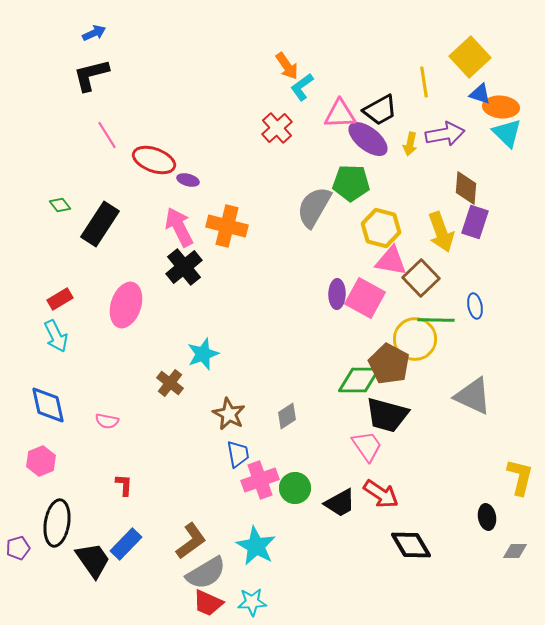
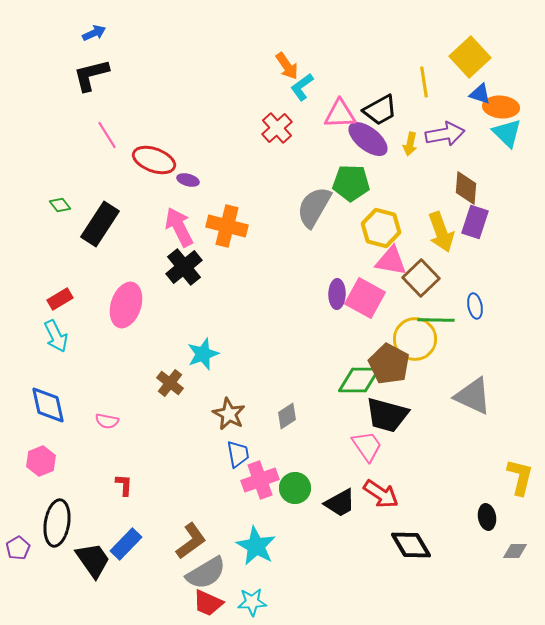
purple pentagon at (18, 548): rotated 15 degrees counterclockwise
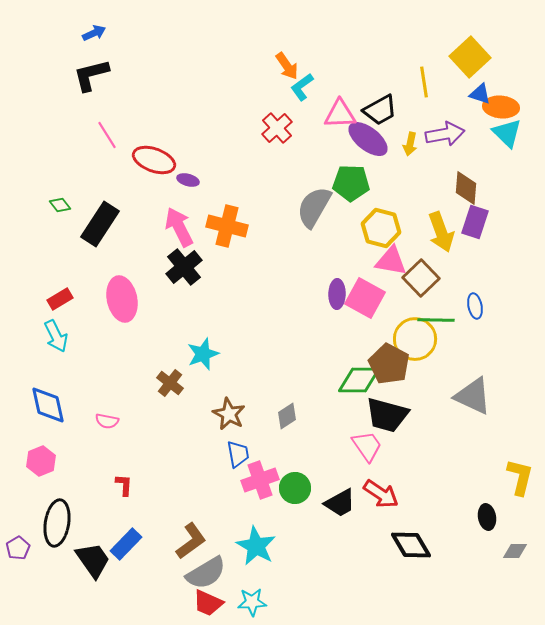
pink ellipse at (126, 305): moved 4 px left, 6 px up; rotated 30 degrees counterclockwise
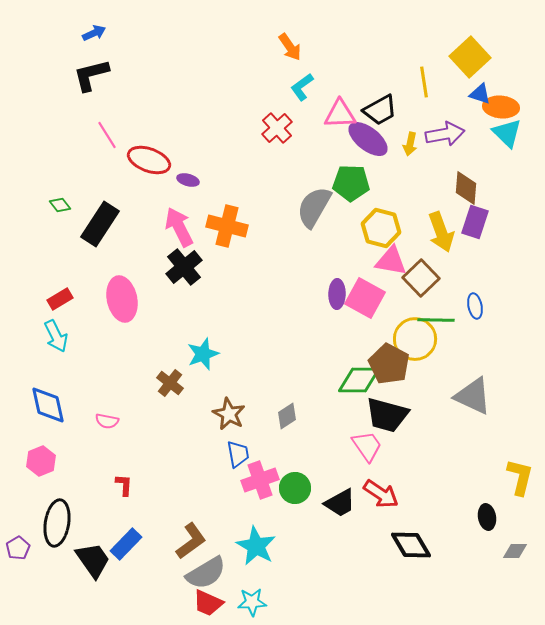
orange arrow at (287, 66): moved 3 px right, 19 px up
red ellipse at (154, 160): moved 5 px left
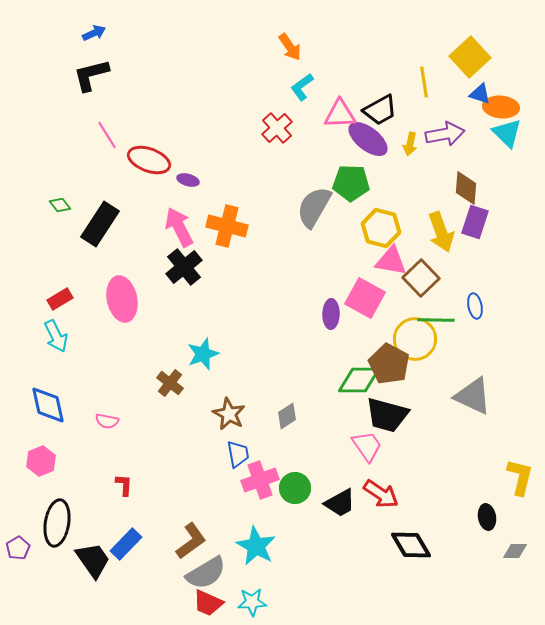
purple ellipse at (337, 294): moved 6 px left, 20 px down
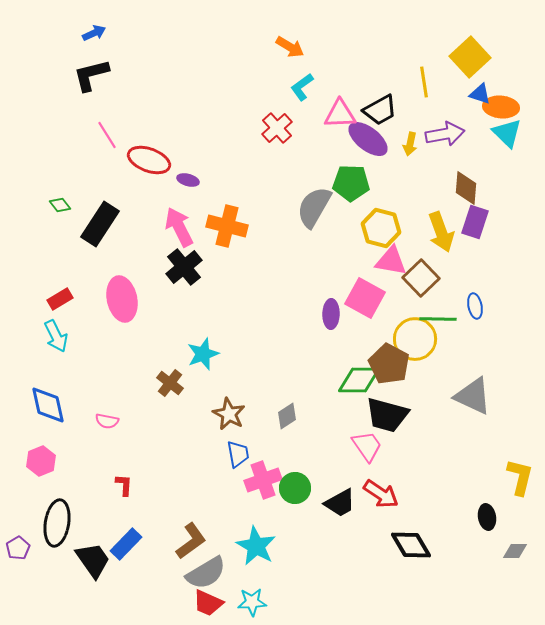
orange arrow at (290, 47): rotated 24 degrees counterclockwise
green line at (436, 320): moved 2 px right, 1 px up
pink cross at (260, 480): moved 3 px right
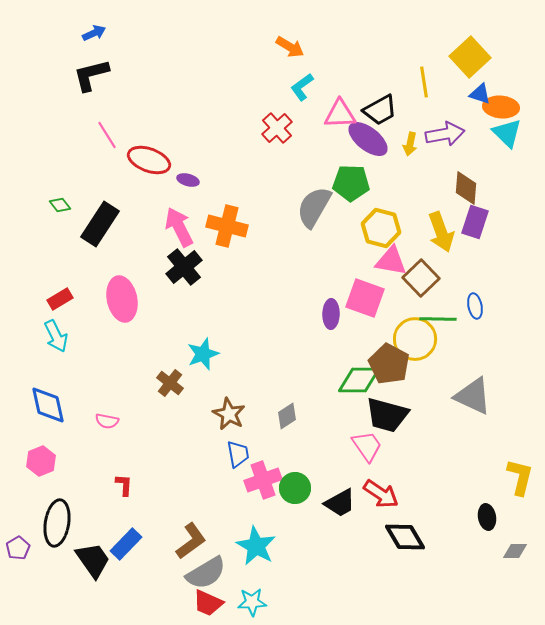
pink square at (365, 298): rotated 9 degrees counterclockwise
black diamond at (411, 545): moved 6 px left, 8 px up
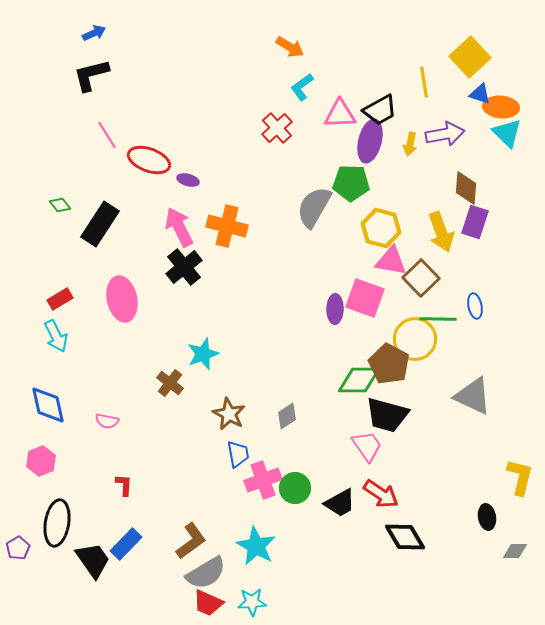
purple ellipse at (368, 139): moved 2 px right, 2 px down; rotated 66 degrees clockwise
purple ellipse at (331, 314): moved 4 px right, 5 px up
